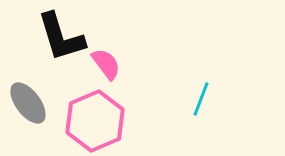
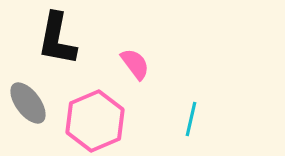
black L-shape: moved 4 px left, 2 px down; rotated 28 degrees clockwise
pink semicircle: moved 29 px right
cyan line: moved 10 px left, 20 px down; rotated 8 degrees counterclockwise
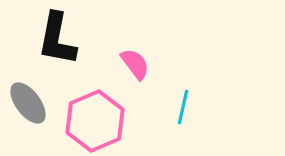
cyan line: moved 8 px left, 12 px up
